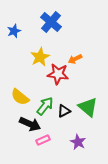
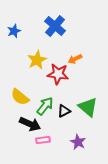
blue cross: moved 4 px right, 4 px down
yellow star: moved 3 px left, 3 px down
pink rectangle: rotated 16 degrees clockwise
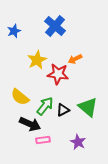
black triangle: moved 1 px left, 1 px up
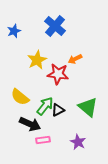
black triangle: moved 5 px left
